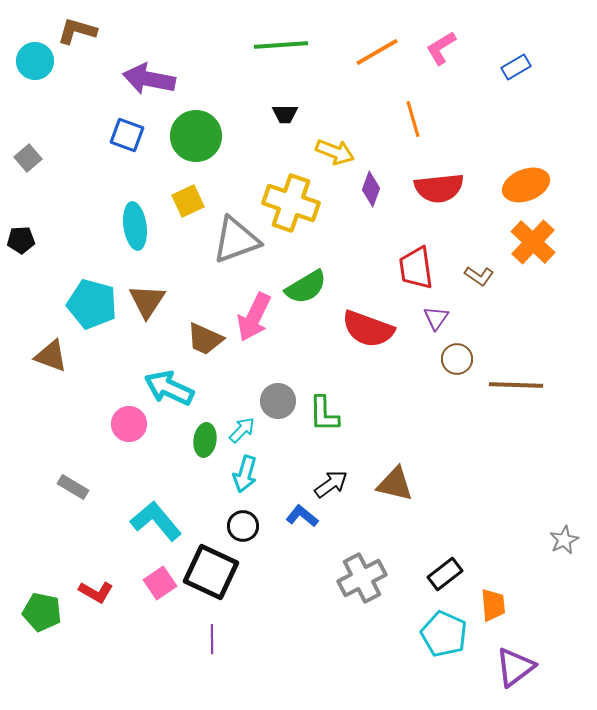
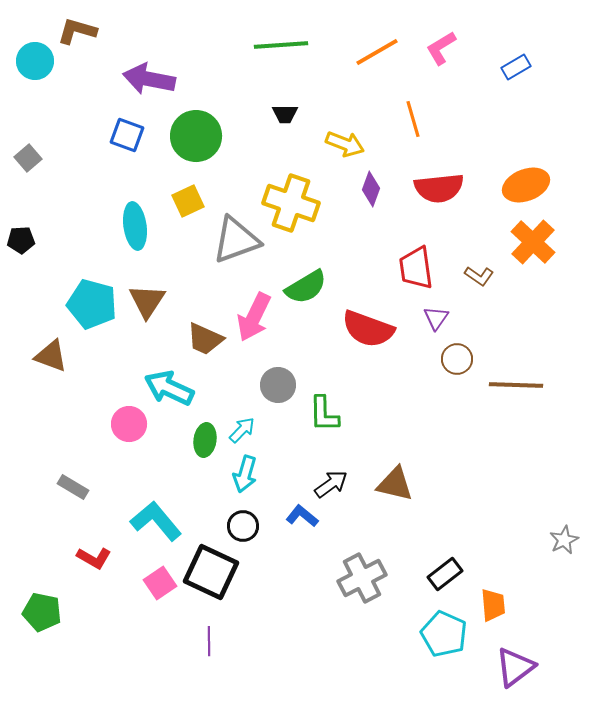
yellow arrow at (335, 152): moved 10 px right, 8 px up
gray circle at (278, 401): moved 16 px up
red L-shape at (96, 592): moved 2 px left, 34 px up
purple line at (212, 639): moved 3 px left, 2 px down
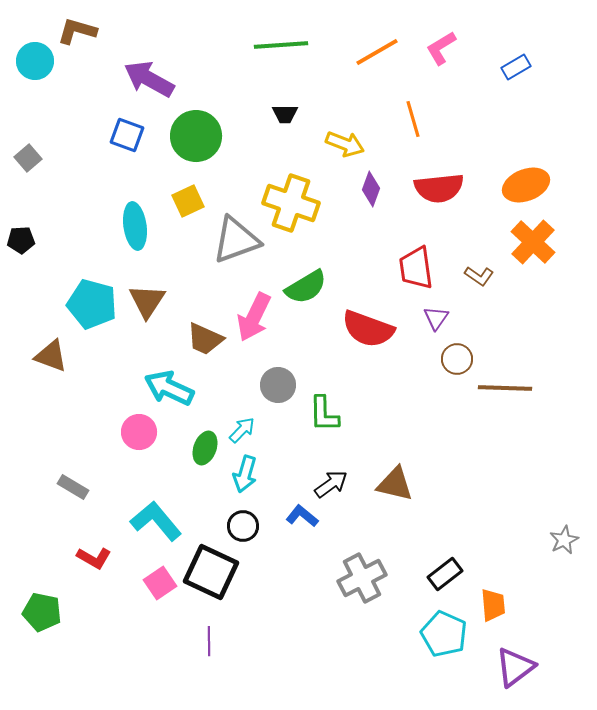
purple arrow at (149, 79): rotated 18 degrees clockwise
brown line at (516, 385): moved 11 px left, 3 px down
pink circle at (129, 424): moved 10 px right, 8 px down
green ellipse at (205, 440): moved 8 px down; rotated 12 degrees clockwise
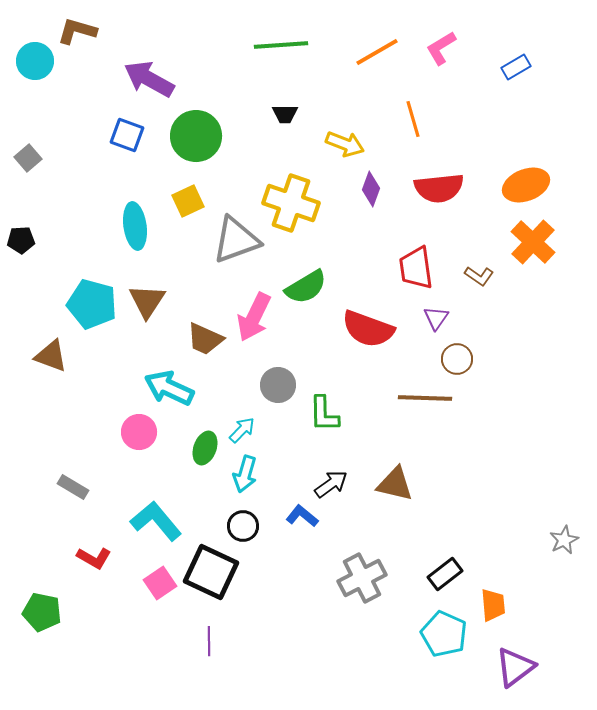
brown line at (505, 388): moved 80 px left, 10 px down
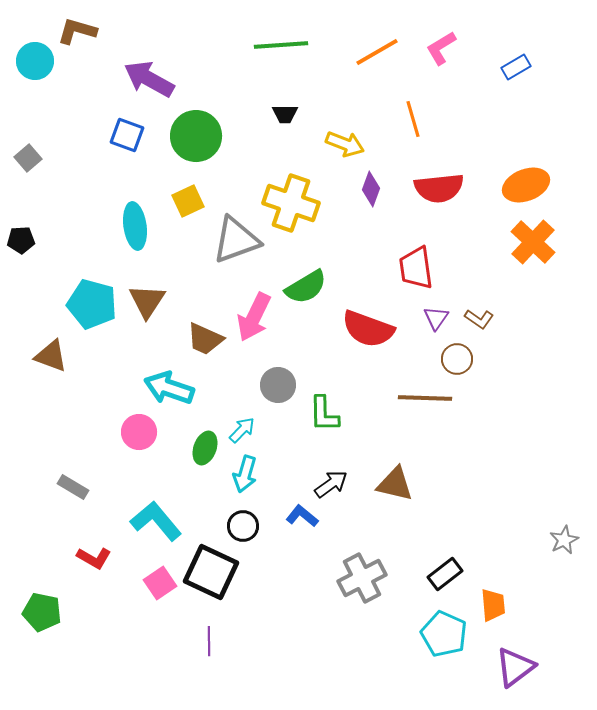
brown L-shape at (479, 276): moved 43 px down
cyan arrow at (169, 388): rotated 6 degrees counterclockwise
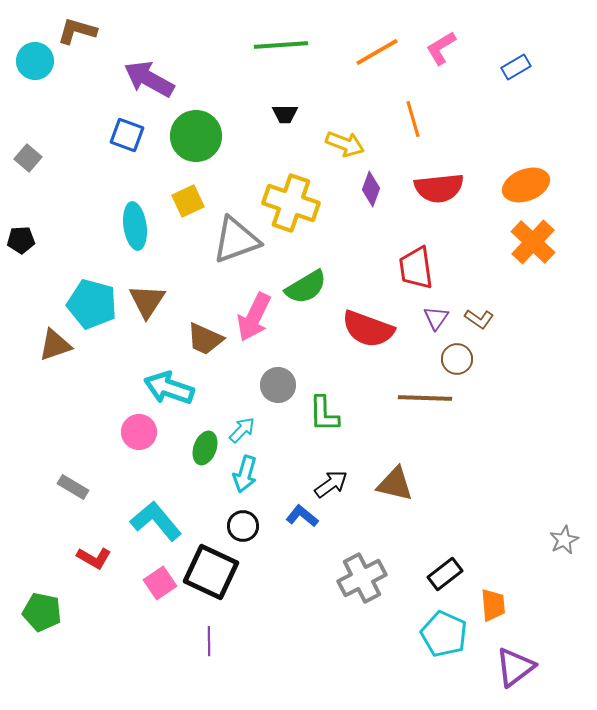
gray square at (28, 158): rotated 8 degrees counterclockwise
brown triangle at (51, 356): moved 4 px right, 11 px up; rotated 39 degrees counterclockwise
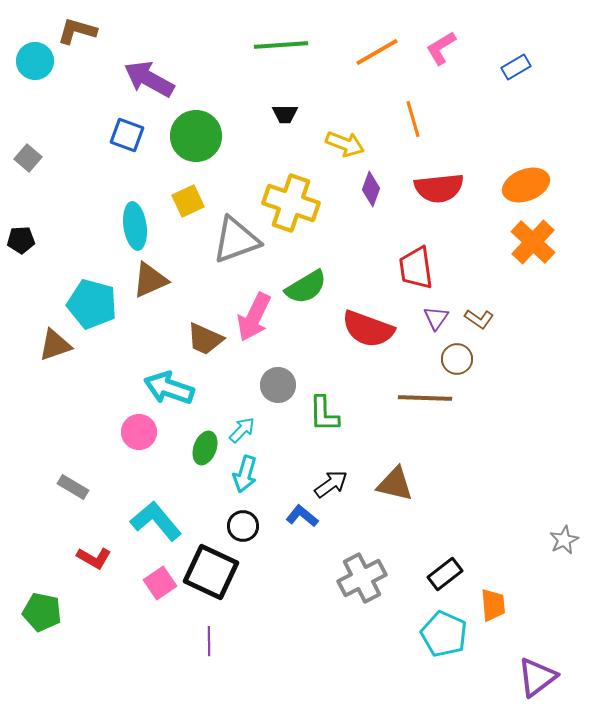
brown triangle at (147, 301): moved 3 px right, 21 px up; rotated 33 degrees clockwise
purple triangle at (515, 667): moved 22 px right, 10 px down
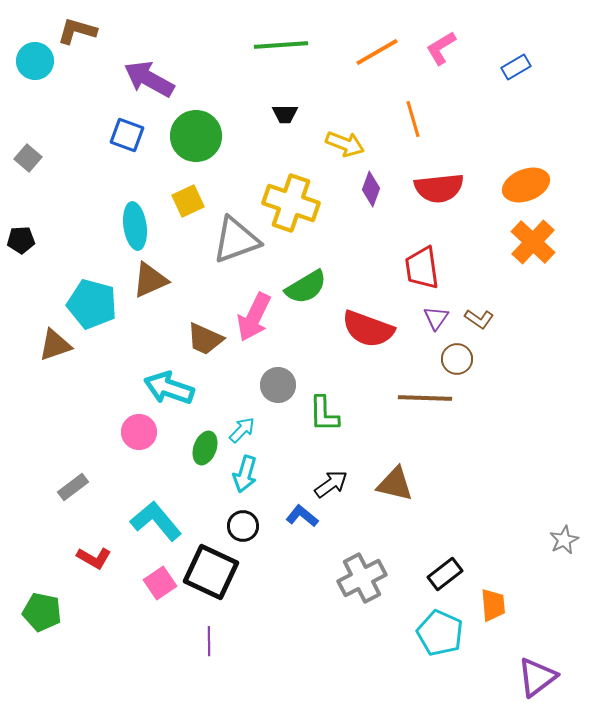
red trapezoid at (416, 268): moved 6 px right
gray rectangle at (73, 487): rotated 68 degrees counterclockwise
cyan pentagon at (444, 634): moved 4 px left, 1 px up
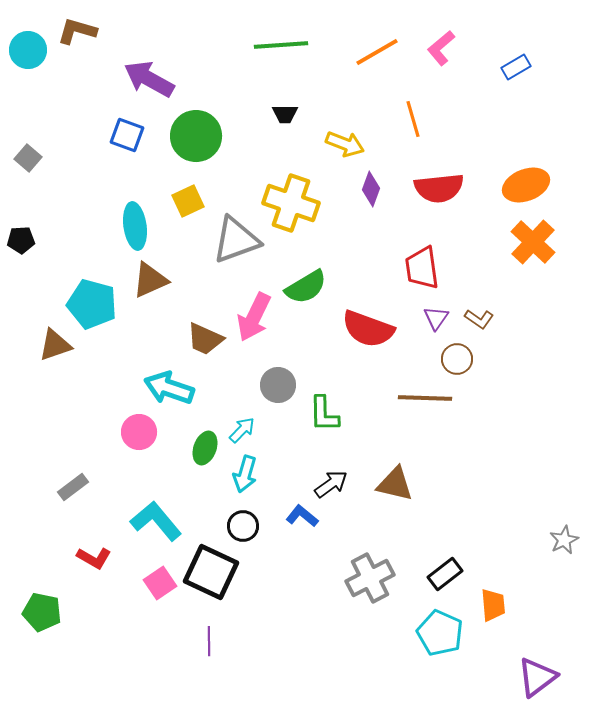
pink L-shape at (441, 48): rotated 9 degrees counterclockwise
cyan circle at (35, 61): moved 7 px left, 11 px up
gray cross at (362, 578): moved 8 px right
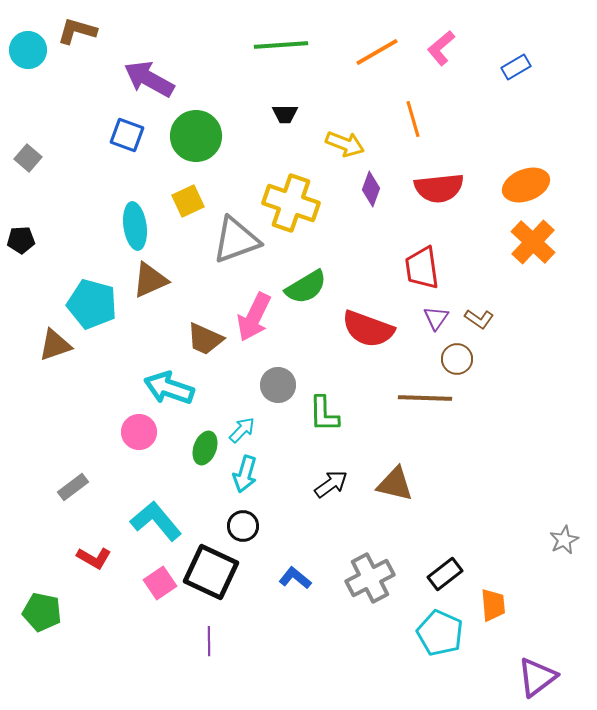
blue L-shape at (302, 516): moved 7 px left, 62 px down
